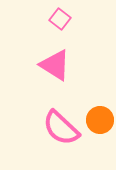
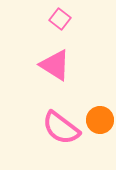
pink semicircle: rotated 6 degrees counterclockwise
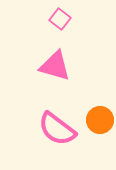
pink triangle: moved 1 px down; rotated 16 degrees counterclockwise
pink semicircle: moved 4 px left, 1 px down
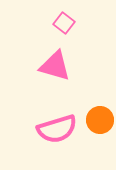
pink square: moved 4 px right, 4 px down
pink semicircle: rotated 54 degrees counterclockwise
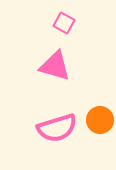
pink square: rotated 10 degrees counterclockwise
pink semicircle: moved 1 px up
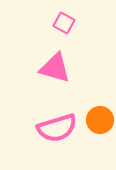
pink triangle: moved 2 px down
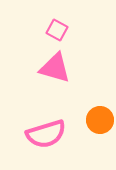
pink square: moved 7 px left, 7 px down
pink semicircle: moved 11 px left, 6 px down
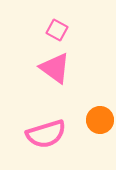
pink triangle: rotated 20 degrees clockwise
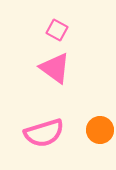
orange circle: moved 10 px down
pink semicircle: moved 2 px left, 1 px up
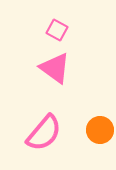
pink semicircle: rotated 33 degrees counterclockwise
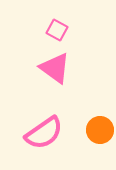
pink semicircle: rotated 15 degrees clockwise
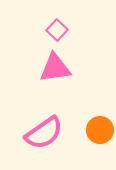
pink square: rotated 15 degrees clockwise
pink triangle: rotated 44 degrees counterclockwise
